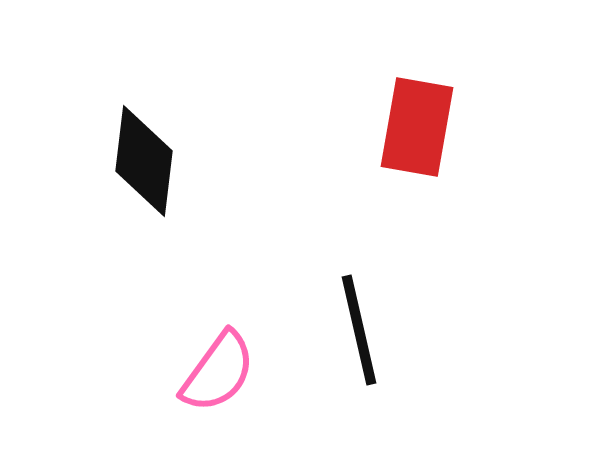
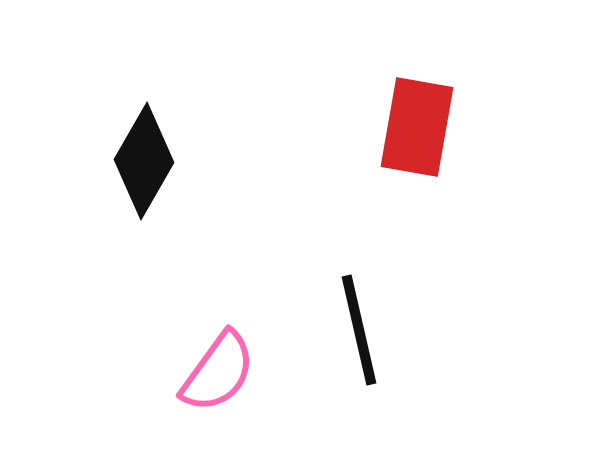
black diamond: rotated 23 degrees clockwise
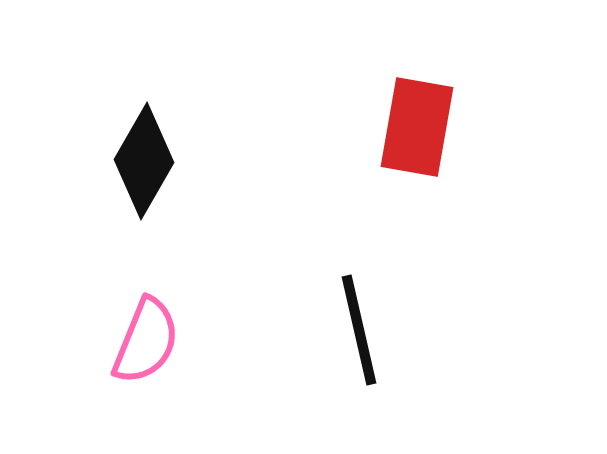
pink semicircle: moved 72 px left, 31 px up; rotated 14 degrees counterclockwise
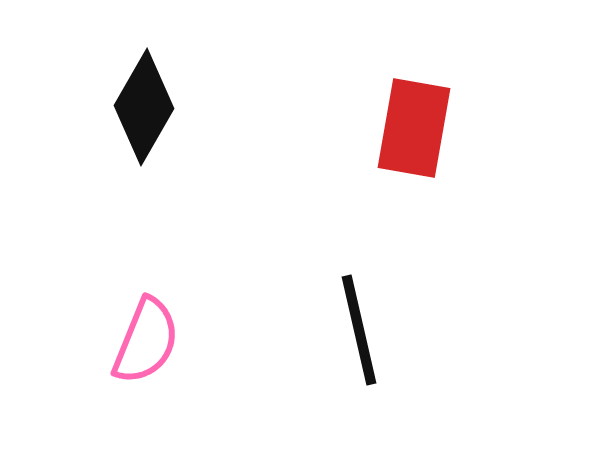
red rectangle: moved 3 px left, 1 px down
black diamond: moved 54 px up
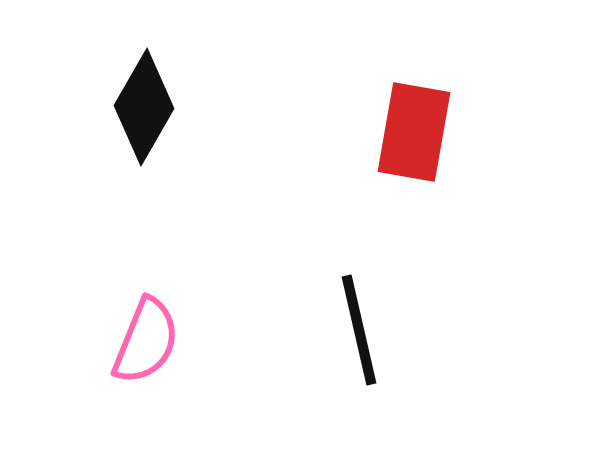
red rectangle: moved 4 px down
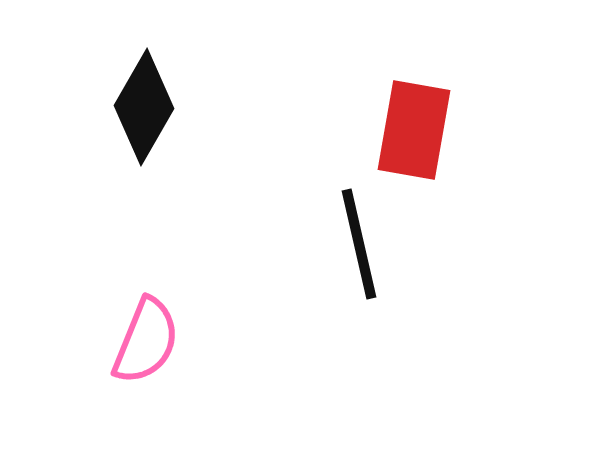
red rectangle: moved 2 px up
black line: moved 86 px up
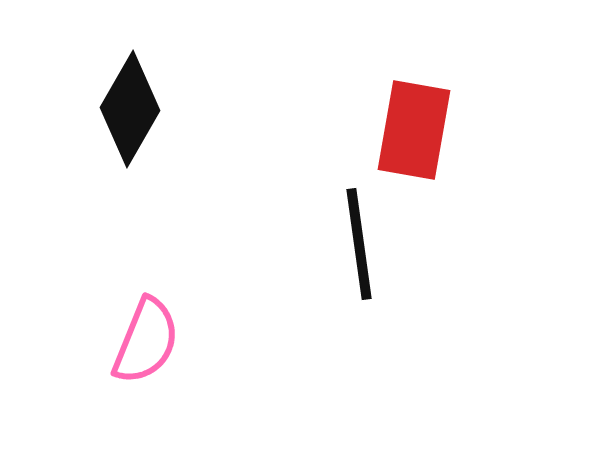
black diamond: moved 14 px left, 2 px down
black line: rotated 5 degrees clockwise
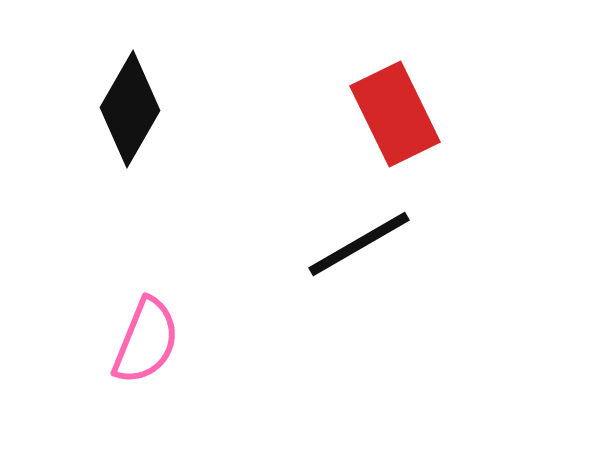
red rectangle: moved 19 px left, 16 px up; rotated 36 degrees counterclockwise
black line: rotated 68 degrees clockwise
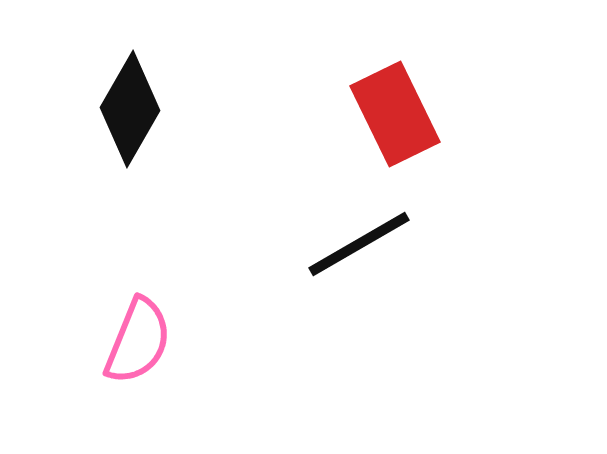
pink semicircle: moved 8 px left
